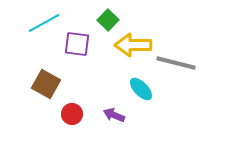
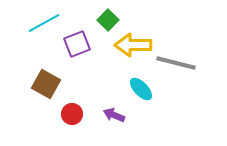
purple square: rotated 28 degrees counterclockwise
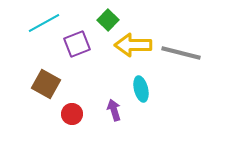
gray line: moved 5 px right, 10 px up
cyan ellipse: rotated 30 degrees clockwise
purple arrow: moved 5 px up; rotated 50 degrees clockwise
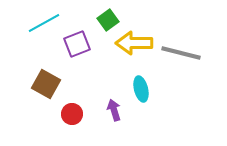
green square: rotated 10 degrees clockwise
yellow arrow: moved 1 px right, 2 px up
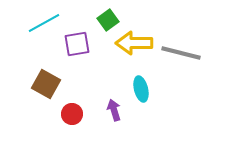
purple square: rotated 12 degrees clockwise
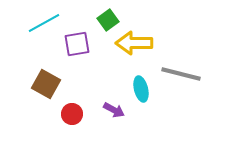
gray line: moved 21 px down
purple arrow: rotated 135 degrees clockwise
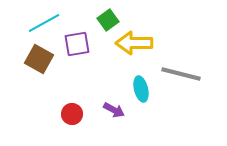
brown square: moved 7 px left, 25 px up
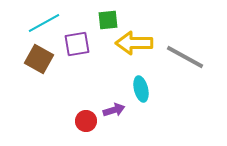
green square: rotated 30 degrees clockwise
gray line: moved 4 px right, 17 px up; rotated 15 degrees clockwise
purple arrow: rotated 45 degrees counterclockwise
red circle: moved 14 px right, 7 px down
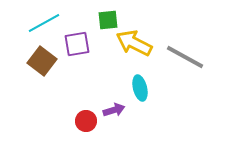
yellow arrow: rotated 27 degrees clockwise
brown square: moved 3 px right, 2 px down; rotated 8 degrees clockwise
cyan ellipse: moved 1 px left, 1 px up
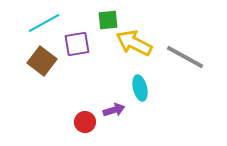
red circle: moved 1 px left, 1 px down
